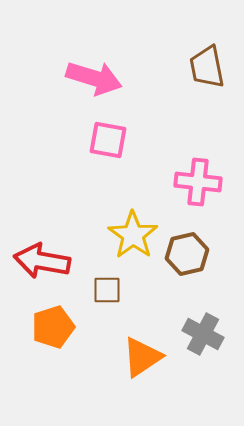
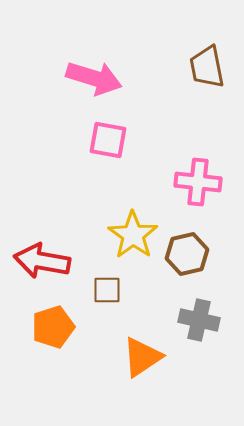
gray cross: moved 4 px left, 14 px up; rotated 15 degrees counterclockwise
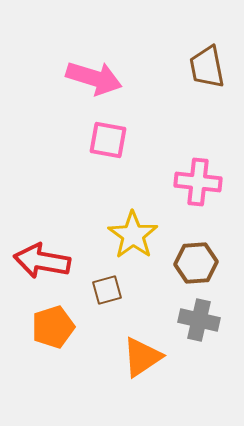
brown hexagon: moved 9 px right, 9 px down; rotated 9 degrees clockwise
brown square: rotated 16 degrees counterclockwise
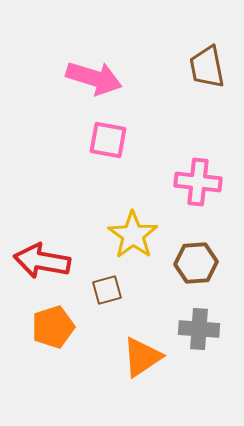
gray cross: moved 9 px down; rotated 9 degrees counterclockwise
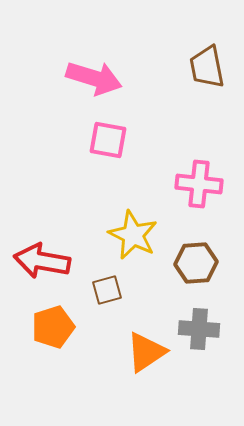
pink cross: moved 1 px right, 2 px down
yellow star: rotated 9 degrees counterclockwise
orange triangle: moved 4 px right, 5 px up
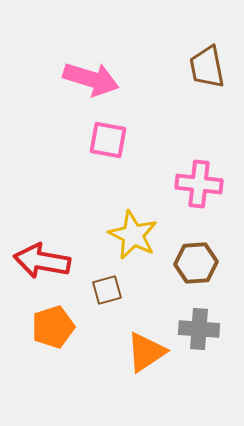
pink arrow: moved 3 px left, 1 px down
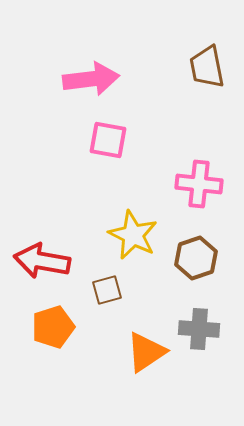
pink arrow: rotated 24 degrees counterclockwise
brown hexagon: moved 5 px up; rotated 15 degrees counterclockwise
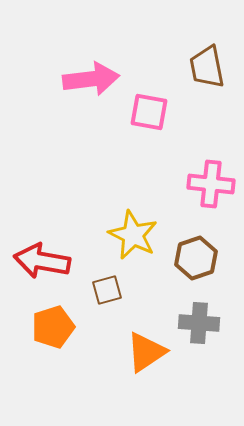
pink square: moved 41 px right, 28 px up
pink cross: moved 12 px right
gray cross: moved 6 px up
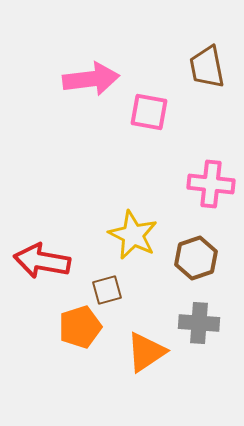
orange pentagon: moved 27 px right
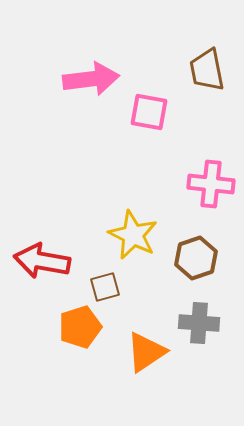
brown trapezoid: moved 3 px down
brown square: moved 2 px left, 3 px up
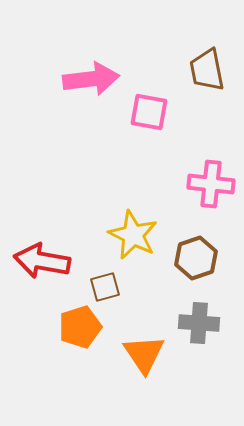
orange triangle: moved 2 px left, 2 px down; rotated 30 degrees counterclockwise
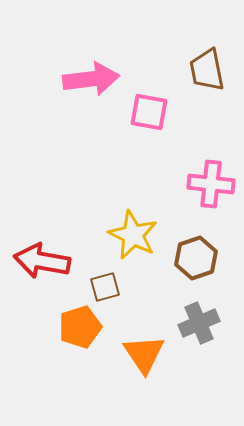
gray cross: rotated 27 degrees counterclockwise
